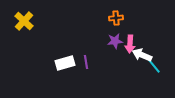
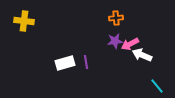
yellow cross: rotated 36 degrees counterclockwise
pink arrow: rotated 60 degrees clockwise
cyan line: moved 3 px right, 20 px down
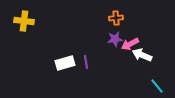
purple star: moved 2 px up
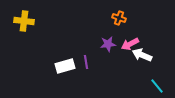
orange cross: moved 3 px right; rotated 24 degrees clockwise
purple star: moved 7 px left, 5 px down
white rectangle: moved 3 px down
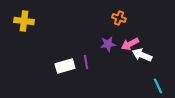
cyan line: moved 1 px right; rotated 14 degrees clockwise
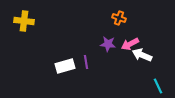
purple star: rotated 14 degrees clockwise
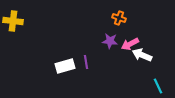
yellow cross: moved 11 px left
purple star: moved 2 px right, 3 px up
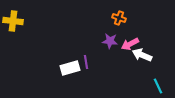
white rectangle: moved 5 px right, 2 px down
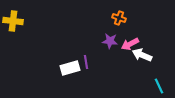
cyan line: moved 1 px right
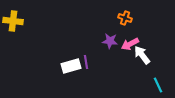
orange cross: moved 6 px right
white arrow: rotated 30 degrees clockwise
white rectangle: moved 1 px right, 2 px up
cyan line: moved 1 px left, 1 px up
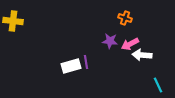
white arrow: rotated 48 degrees counterclockwise
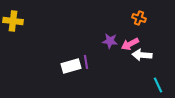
orange cross: moved 14 px right
